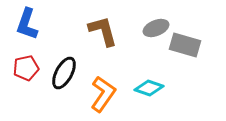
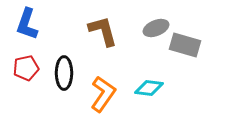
black ellipse: rotated 28 degrees counterclockwise
cyan diamond: rotated 12 degrees counterclockwise
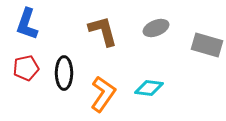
gray rectangle: moved 22 px right
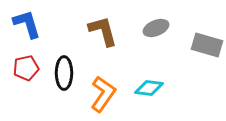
blue L-shape: rotated 144 degrees clockwise
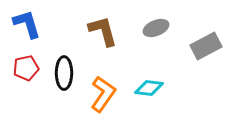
gray rectangle: moved 1 px left, 1 px down; rotated 44 degrees counterclockwise
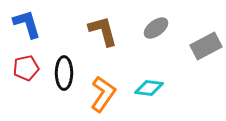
gray ellipse: rotated 15 degrees counterclockwise
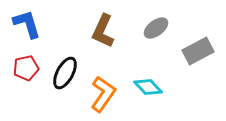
brown L-shape: rotated 140 degrees counterclockwise
gray rectangle: moved 8 px left, 5 px down
black ellipse: moved 1 px right; rotated 28 degrees clockwise
cyan diamond: moved 1 px left, 1 px up; rotated 40 degrees clockwise
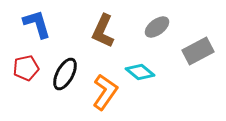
blue L-shape: moved 10 px right
gray ellipse: moved 1 px right, 1 px up
black ellipse: moved 1 px down
cyan diamond: moved 8 px left, 15 px up; rotated 8 degrees counterclockwise
orange L-shape: moved 2 px right, 2 px up
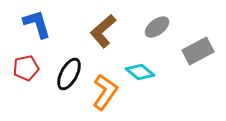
brown L-shape: rotated 24 degrees clockwise
black ellipse: moved 4 px right
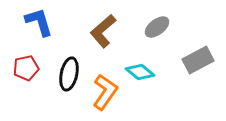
blue L-shape: moved 2 px right, 2 px up
gray rectangle: moved 9 px down
black ellipse: rotated 16 degrees counterclockwise
